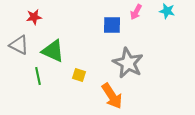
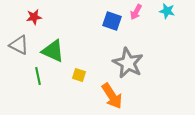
blue square: moved 4 px up; rotated 18 degrees clockwise
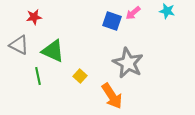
pink arrow: moved 3 px left, 1 px down; rotated 21 degrees clockwise
yellow square: moved 1 px right, 1 px down; rotated 24 degrees clockwise
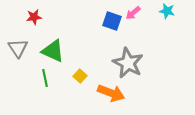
gray triangle: moved 1 px left, 3 px down; rotated 30 degrees clockwise
green line: moved 7 px right, 2 px down
orange arrow: moved 1 px left, 3 px up; rotated 36 degrees counterclockwise
